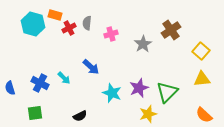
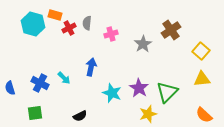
blue arrow: rotated 120 degrees counterclockwise
purple star: rotated 18 degrees counterclockwise
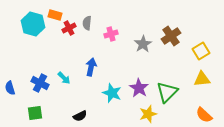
brown cross: moved 6 px down
yellow square: rotated 18 degrees clockwise
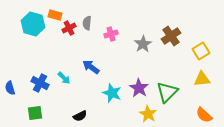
blue arrow: rotated 66 degrees counterclockwise
yellow star: rotated 24 degrees counterclockwise
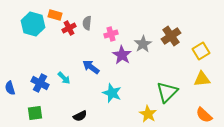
purple star: moved 17 px left, 33 px up
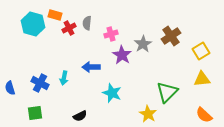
blue arrow: rotated 36 degrees counterclockwise
cyan arrow: rotated 56 degrees clockwise
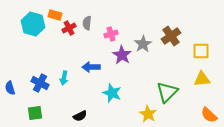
yellow square: rotated 30 degrees clockwise
orange semicircle: moved 5 px right
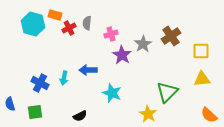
blue arrow: moved 3 px left, 3 px down
blue semicircle: moved 16 px down
green square: moved 1 px up
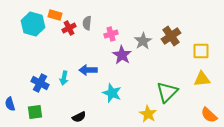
gray star: moved 3 px up
black semicircle: moved 1 px left, 1 px down
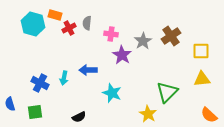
pink cross: rotated 24 degrees clockwise
